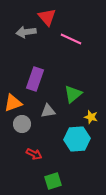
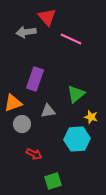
green triangle: moved 3 px right
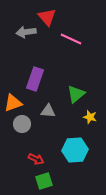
gray triangle: rotated 14 degrees clockwise
yellow star: moved 1 px left
cyan hexagon: moved 2 px left, 11 px down
red arrow: moved 2 px right, 5 px down
green square: moved 9 px left
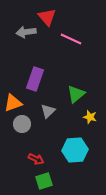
gray triangle: rotated 49 degrees counterclockwise
